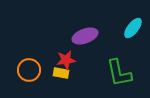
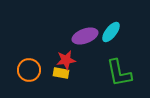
cyan ellipse: moved 22 px left, 4 px down
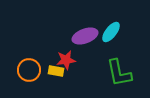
yellow rectangle: moved 5 px left, 2 px up
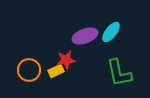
yellow rectangle: rotated 35 degrees counterclockwise
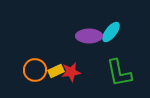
purple ellipse: moved 4 px right; rotated 20 degrees clockwise
red star: moved 5 px right, 12 px down
orange circle: moved 6 px right
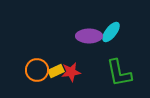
orange circle: moved 2 px right
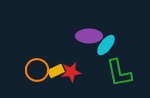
cyan ellipse: moved 5 px left, 13 px down
